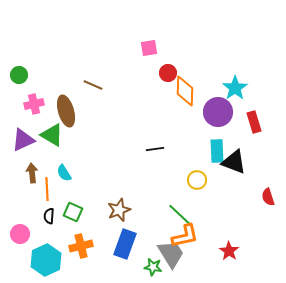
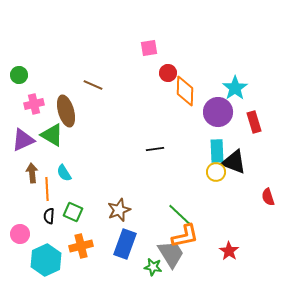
yellow circle: moved 19 px right, 8 px up
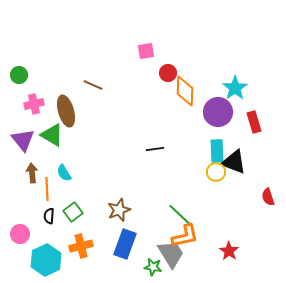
pink square: moved 3 px left, 3 px down
purple triangle: rotated 45 degrees counterclockwise
green square: rotated 30 degrees clockwise
